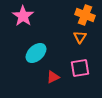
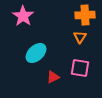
orange cross: rotated 24 degrees counterclockwise
pink square: rotated 18 degrees clockwise
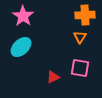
cyan ellipse: moved 15 px left, 6 px up
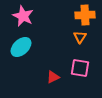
pink star: rotated 10 degrees counterclockwise
